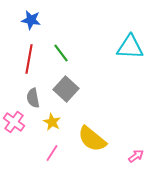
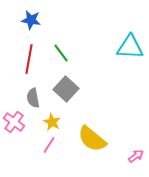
pink line: moved 3 px left, 8 px up
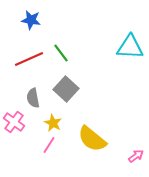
red line: rotated 56 degrees clockwise
yellow star: moved 1 px right, 1 px down
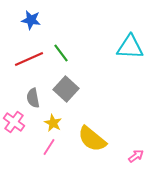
pink line: moved 2 px down
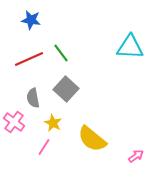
pink line: moved 5 px left
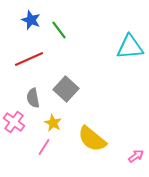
blue star: rotated 12 degrees clockwise
cyan triangle: rotated 8 degrees counterclockwise
green line: moved 2 px left, 23 px up
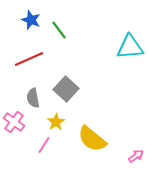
yellow star: moved 3 px right, 1 px up; rotated 12 degrees clockwise
pink line: moved 2 px up
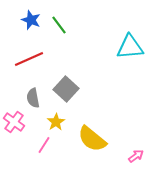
green line: moved 5 px up
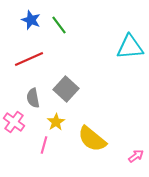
pink line: rotated 18 degrees counterclockwise
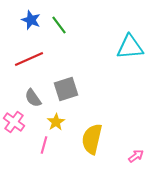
gray square: rotated 30 degrees clockwise
gray semicircle: rotated 24 degrees counterclockwise
yellow semicircle: rotated 64 degrees clockwise
